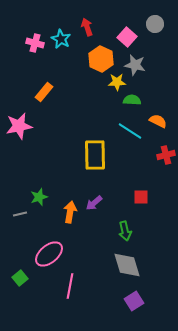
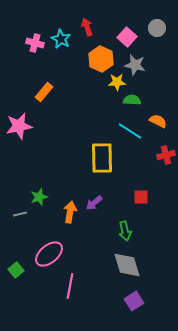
gray circle: moved 2 px right, 4 px down
yellow rectangle: moved 7 px right, 3 px down
green square: moved 4 px left, 8 px up
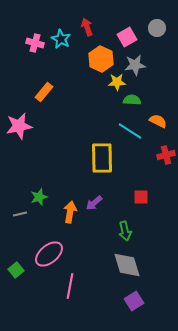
pink square: rotated 18 degrees clockwise
gray star: rotated 20 degrees counterclockwise
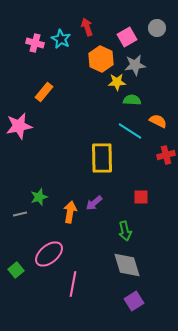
pink line: moved 3 px right, 2 px up
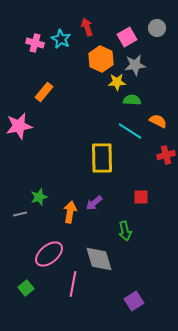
gray diamond: moved 28 px left, 6 px up
green square: moved 10 px right, 18 px down
